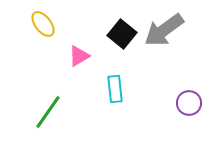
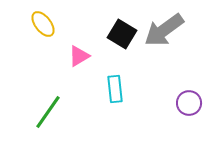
black square: rotated 8 degrees counterclockwise
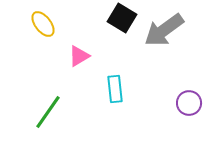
black square: moved 16 px up
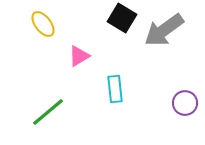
purple circle: moved 4 px left
green line: rotated 15 degrees clockwise
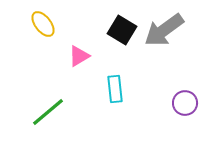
black square: moved 12 px down
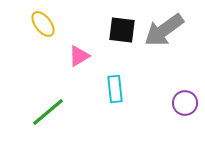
black square: rotated 24 degrees counterclockwise
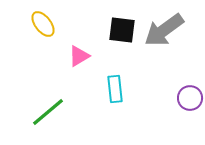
purple circle: moved 5 px right, 5 px up
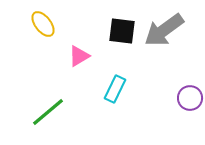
black square: moved 1 px down
cyan rectangle: rotated 32 degrees clockwise
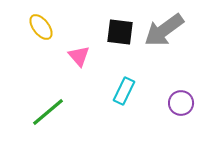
yellow ellipse: moved 2 px left, 3 px down
black square: moved 2 px left, 1 px down
pink triangle: rotated 40 degrees counterclockwise
cyan rectangle: moved 9 px right, 2 px down
purple circle: moved 9 px left, 5 px down
